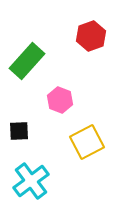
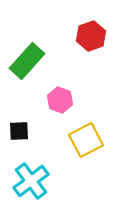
yellow square: moved 1 px left, 2 px up
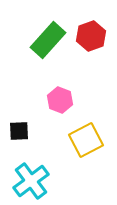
green rectangle: moved 21 px right, 21 px up
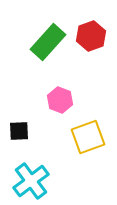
green rectangle: moved 2 px down
yellow square: moved 2 px right, 3 px up; rotated 8 degrees clockwise
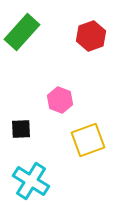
green rectangle: moved 26 px left, 10 px up
black square: moved 2 px right, 2 px up
yellow square: moved 3 px down
cyan cross: rotated 21 degrees counterclockwise
